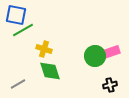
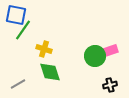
green line: rotated 25 degrees counterclockwise
pink rectangle: moved 2 px left, 1 px up
green diamond: moved 1 px down
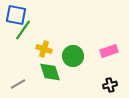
green circle: moved 22 px left
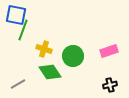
green line: rotated 15 degrees counterclockwise
green diamond: rotated 15 degrees counterclockwise
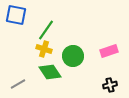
green line: moved 23 px right; rotated 15 degrees clockwise
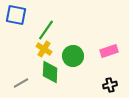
yellow cross: rotated 14 degrees clockwise
green diamond: rotated 35 degrees clockwise
gray line: moved 3 px right, 1 px up
